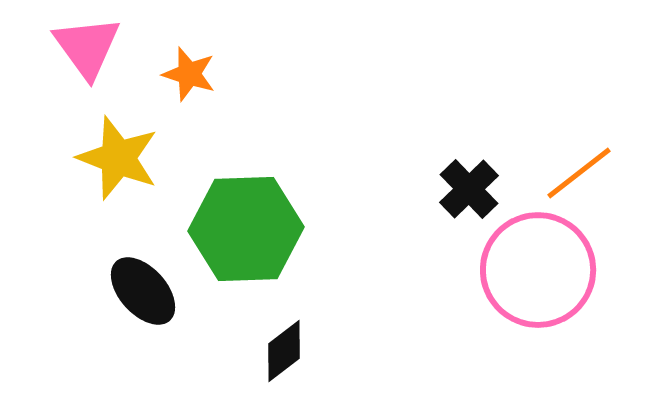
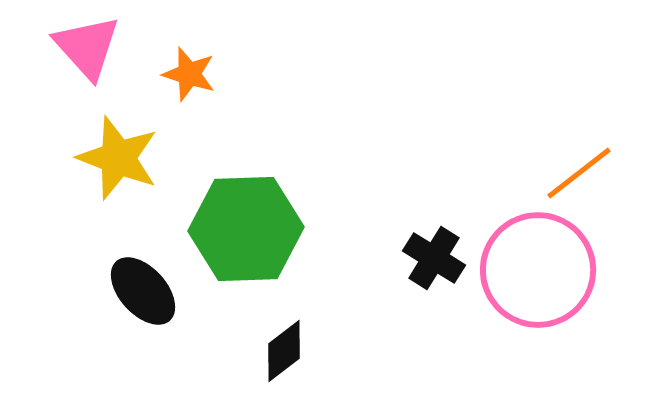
pink triangle: rotated 6 degrees counterclockwise
black cross: moved 35 px left, 69 px down; rotated 14 degrees counterclockwise
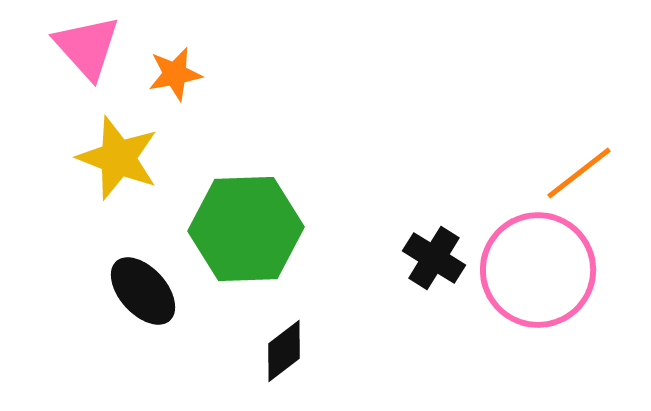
orange star: moved 14 px left; rotated 28 degrees counterclockwise
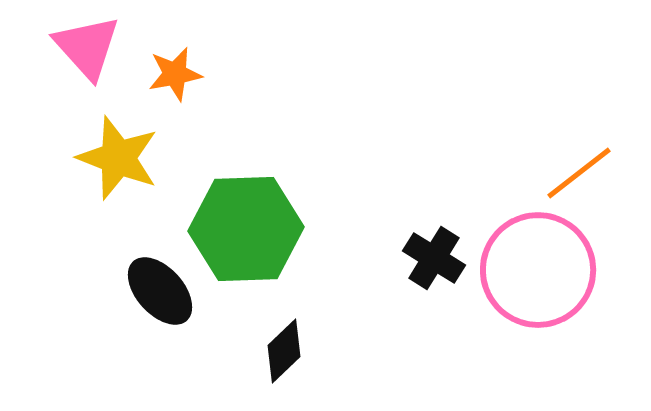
black ellipse: moved 17 px right
black diamond: rotated 6 degrees counterclockwise
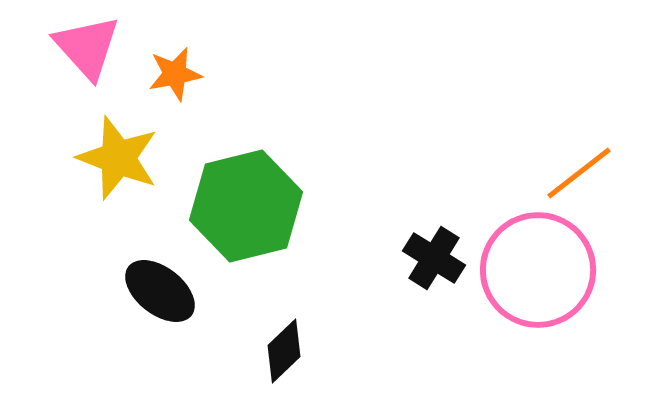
green hexagon: moved 23 px up; rotated 12 degrees counterclockwise
black ellipse: rotated 10 degrees counterclockwise
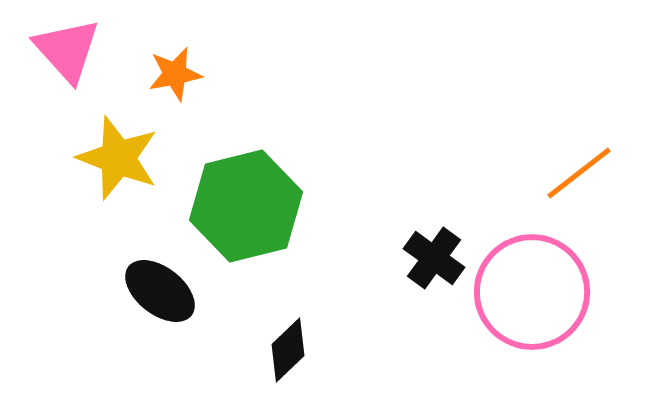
pink triangle: moved 20 px left, 3 px down
black cross: rotated 4 degrees clockwise
pink circle: moved 6 px left, 22 px down
black diamond: moved 4 px right, 1 px up
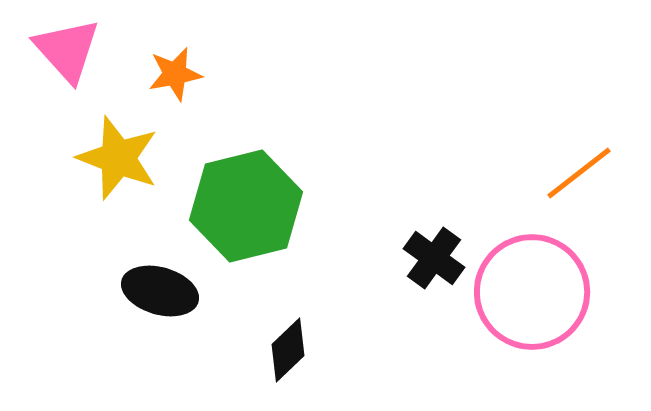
black ellipse: rotated 22 degrees counterclockwise
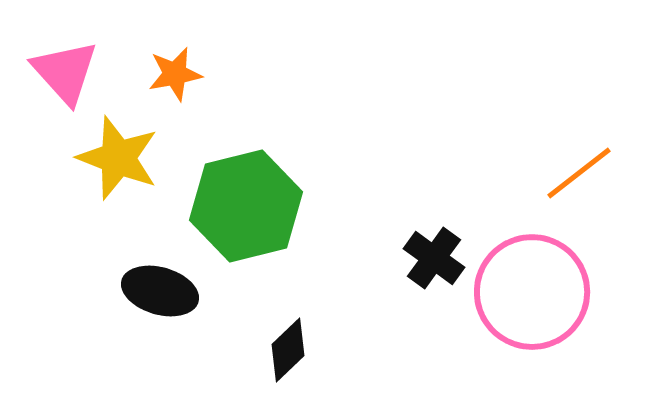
pink triangle: moved 2 px left, 22 px down
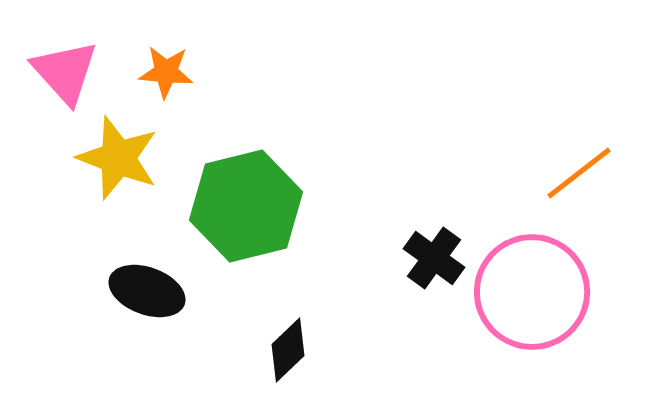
orange star: moved 9 px left, 2 px up; rotated 16 degrees clockwise
black ellipse: moved 13 px left; rotated 4 degrees clockwise
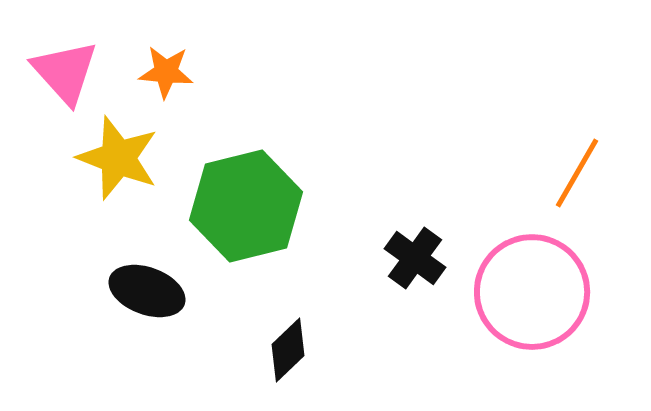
orange line: moved 2 px left; rotated 22 degrees counterclockwise
black cross: moved 19 px left
